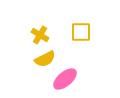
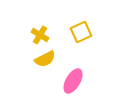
yellow square: rotated 25 degrees counterclockwise
pink ellipse: moved 8 px right, 2 px down; rotated 20 degrees counterclockwise
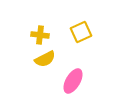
yellow cross: rotated 24 degrees counterclockwise
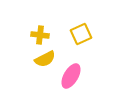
yellow square: moved 2 px down
pink ellipse: moved 2 px left, 5 px up
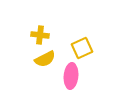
yellow square: moved 1 px right, 14 px down
pink ellipse: rotated 25 degrees counterclockwise
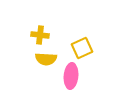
yellow semicircle: moved 1 px right; rotated 30 degrees clockwise
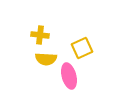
pink ellipse: moved 2 px left; rotated 20 degrees counterclockwise
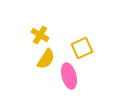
yellow cross: rotated 24 degrees clockwise
yellow semicircle: rotated 60 degrees counterclockwise
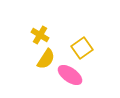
yellow square: rotated 10 degrees counterclockwise
pink ellipse: moved 1 px right, 1 px up; rotated 40 degrees counterclockwise
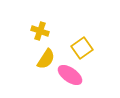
yellow cross: moved 4 px up; rotated 12 degrees counterclockwise
